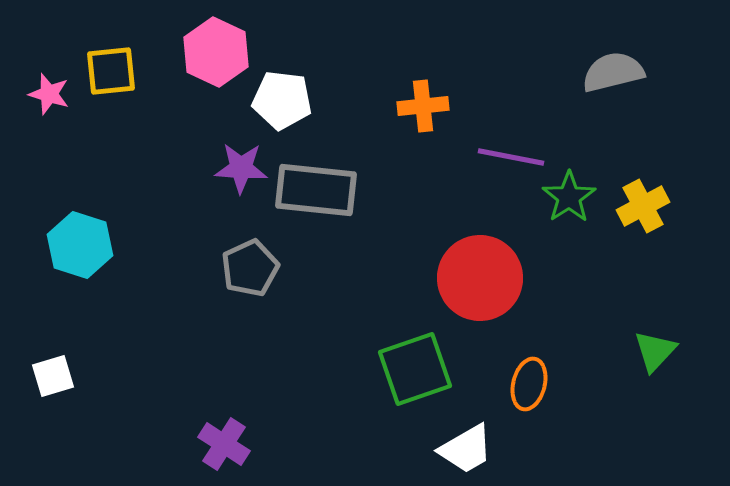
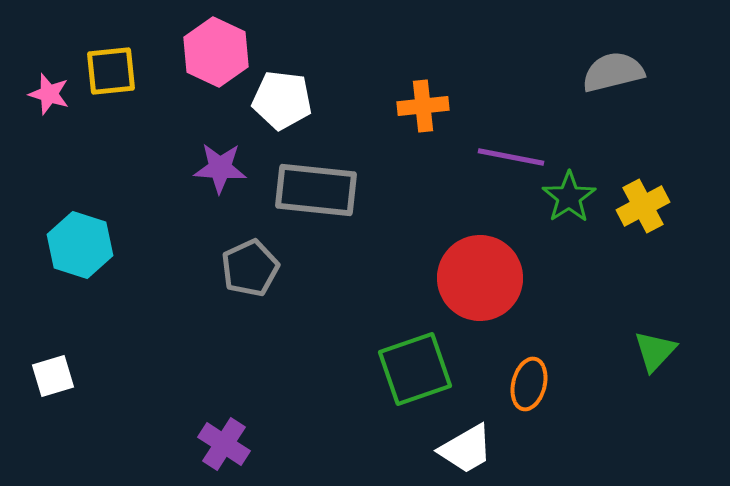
purple star: moved 21 px left
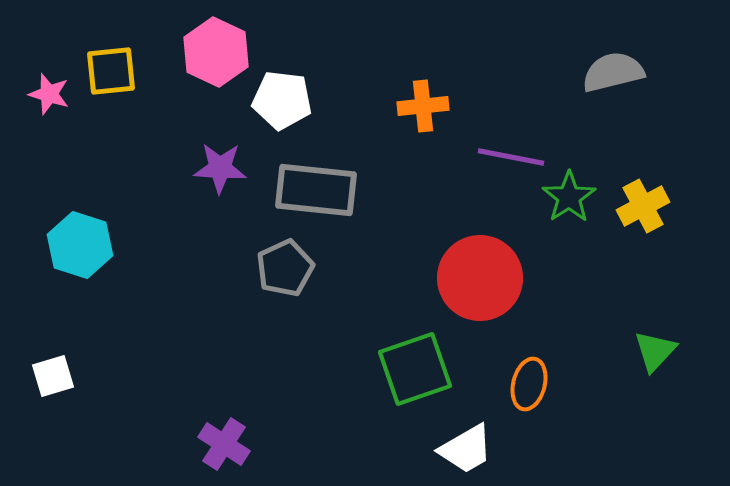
gray pentagon: moved 35 px right
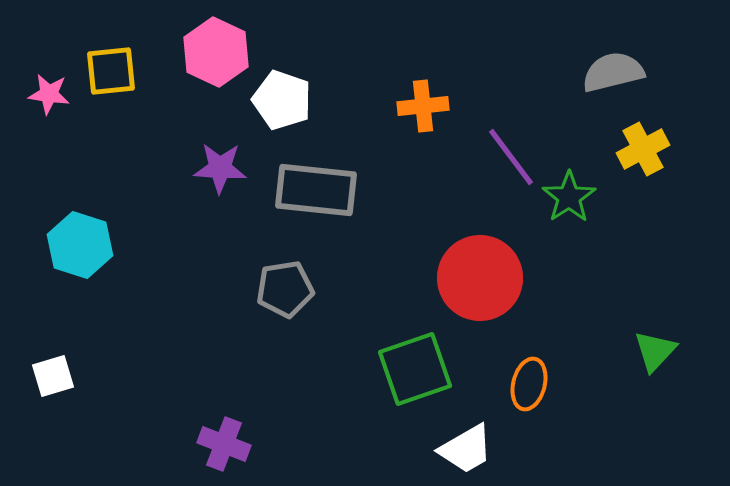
pink star: rotated 9 degrees counterclockwise
white pentagon: rotated 12 degrees clockwise
purple line: rotated 42 degrees clockwise
yellow cross: moved 57 px up
gray pentagon: moved 21 px down; rotated 16 degrees clockwise
purple cross: rotated 12 degrees counterclockwise
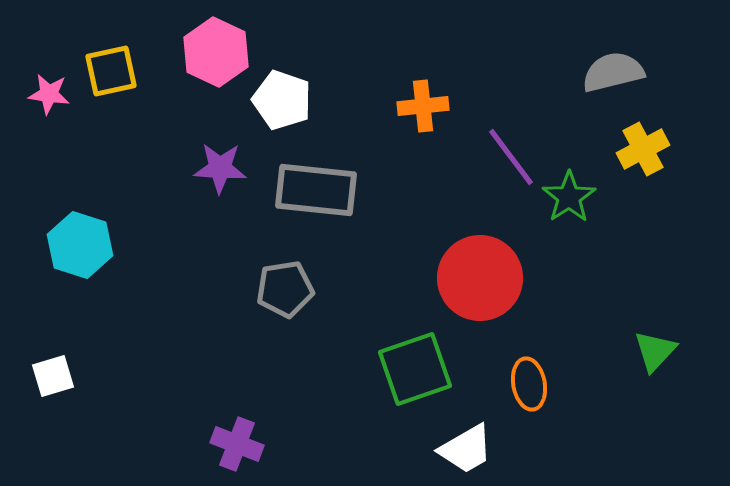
yellow square: rotated 6 degrees counterclockwise
orange ellipse: rotated 24 degrees counterclockwise
purple cross: moved 13 px right
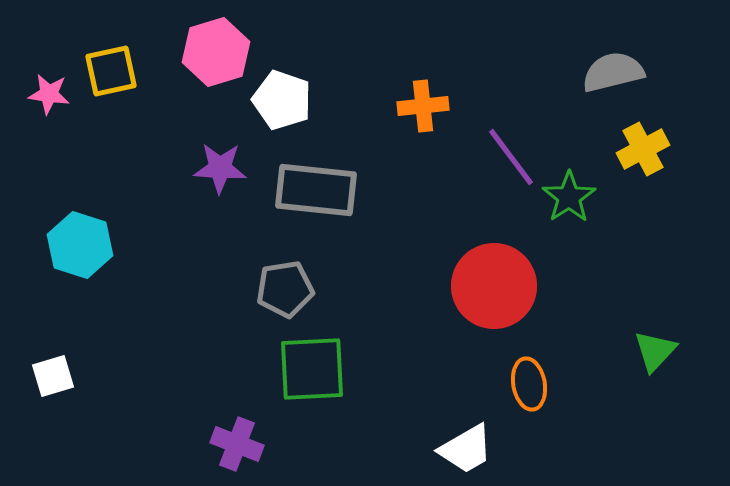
pink hexagon: rotated 18 degrees clockwise
red circle: moved 14 px right, 8 px down
green square: moved 103 px left; rotated 16 degrees clockwise
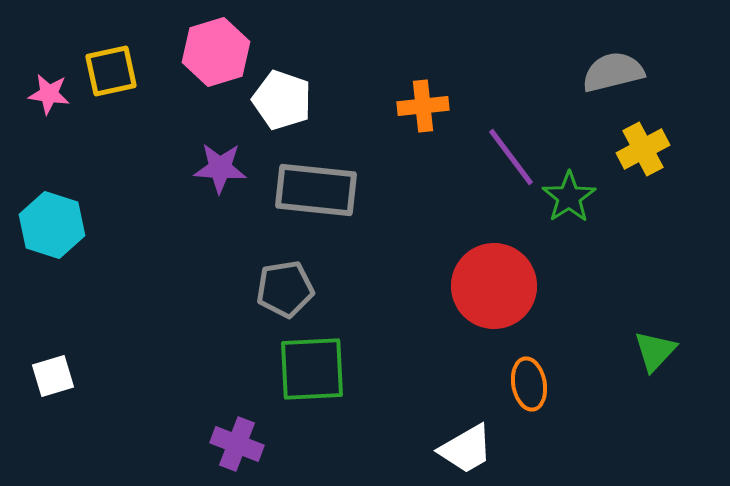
cyan hexagon: moved 28 px left, 20 px up
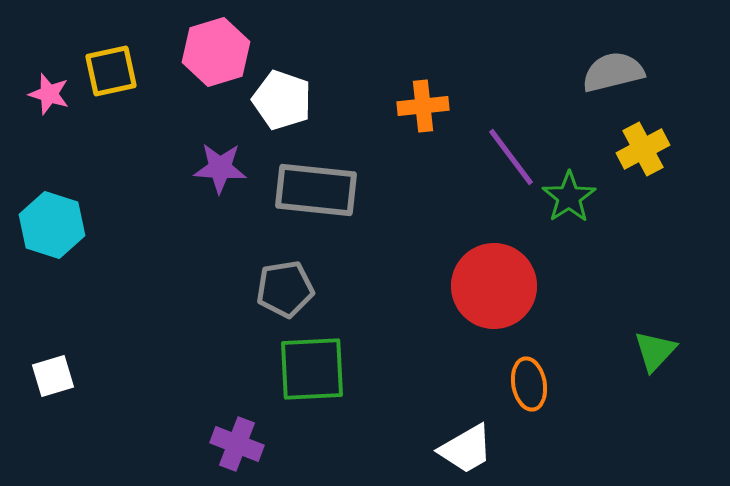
pink star: rotated 9 degrees clockwise
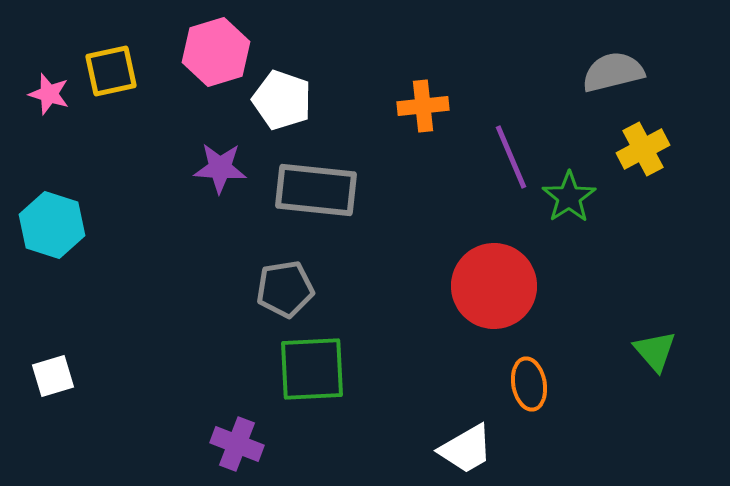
purple line: rotated 14 degrees clockwise
green triangle: rotated 24 degrees counterclockwise
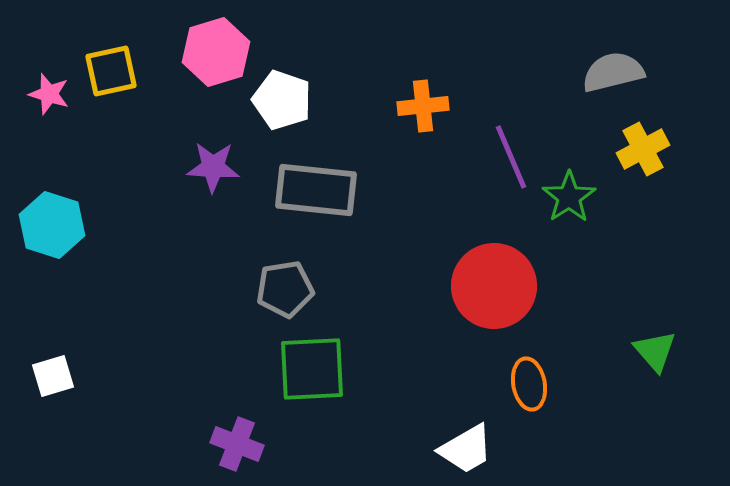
purple star: moved 7 px left, 1 px up
